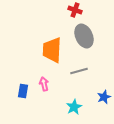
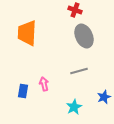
orange trapezoid: moved 25 px left, 17 px up
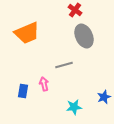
red cross: rotated 16 degrees clockwise
orange trapezoid: rotated 116 degrees counterclockwise
gray line: moved 15 px left, 6 px up
cyan star: rotated 21 degrees clockwise
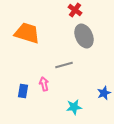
orange trapezoid: rotated 140 degrees counterclockwise
blue star: moved 4 px up
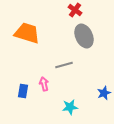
cyan star: moved 4 px left
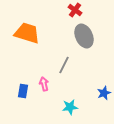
gray line: rotated 48 degrees counterclockwise
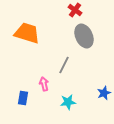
blue rectangle: moved 7 px down
cyan star: moved 2 px left, 5 px up
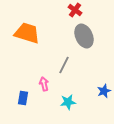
blue star: moved 2 px up
